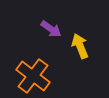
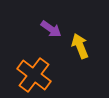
orange cross: moved 1 px right, 1 px up
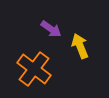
orange cross: moved 6 px up
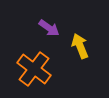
purple arrow: moved 2 px left, 1 px up
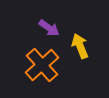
orange cross: moved 8 px right, 4 px up; rotated 12 degrees clockwise
